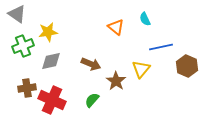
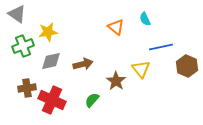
brown arrow: moved 8 px left; rotated 36 degrees counterclockwise
yellow triangle: rotated 18 degrees counterclockwise
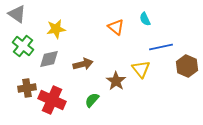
yellow star: moved 8 px right, 3 px up
green cross: rotated 30 degrees counterclockwise
gray diamond: moved 2 px left, 2 px up
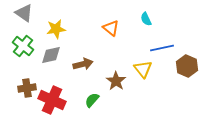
gray triangle: moved 7 px right, 1 px up
cyan semicircle: moved 1 px right
orange triangle: moved 5 px left, 1 px down
blue line: moved 1 px right, 1 px down
gray diamond: moved 2 px right, 4 px up
yellow triangle: moved 2 px right
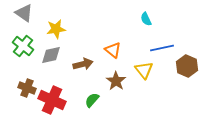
orange triangle: moved 2 px right, 22 px down
yellow triangle: moved 1 px right, 1 px down
brown cross: rotated 30 degrees clockwise
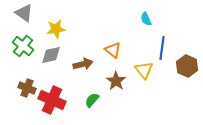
blue line: rotated 70 degrees counterclockwise
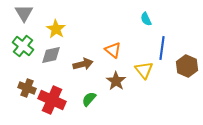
gray triangle: rotated 24 degrees clockwise
yellow star: rotated 30 degrees counterclockwise
green semicircle: moved 3 px left, 1 px up
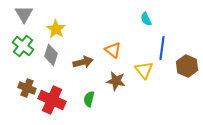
gray triangle: moved 1 px down
gray diamond: rotated 60 degrees counterclockwise
brown arrow: moved 2 px up
brown star: rotated 24 degrees counterclockwise
green semicircle: rotated 28 degrees counterclockwise
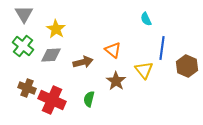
gray diamond: rotated 70 degrees clockwise
brown star: rotated 24 degrees clockwise
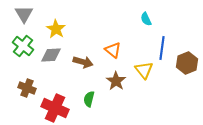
brown arrow: rotated 30 degrees clockwise
brown hexagon: moved 3 px up; rotated 15 degrees clockwise
red cross: moved 3 px right, 8 px down
